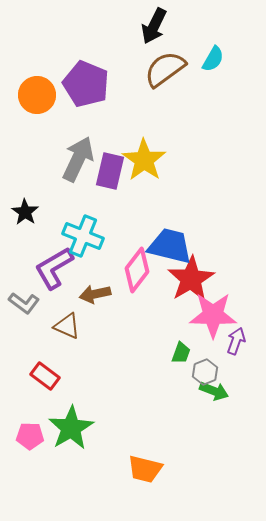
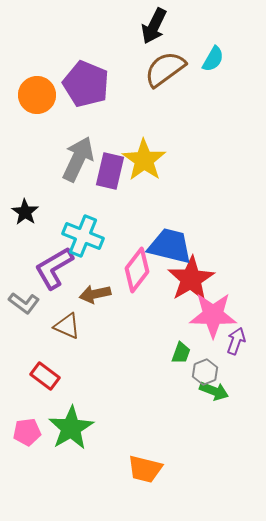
pink pentagon: moved 3 px left, 4 px up; rotated 8 degrees counterclockwise
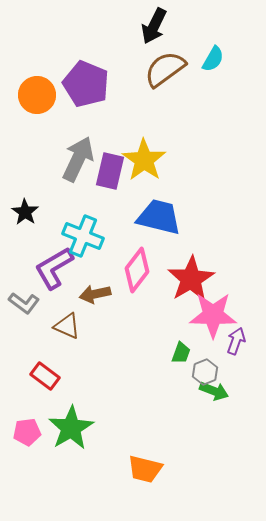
blue trapezoid: moved 11 px left, 29 px up
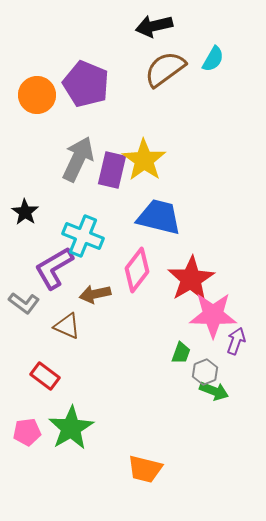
black arrow: rotated 51 degrees clockwise
purple rectangle: moved 2 px right, 1 px up
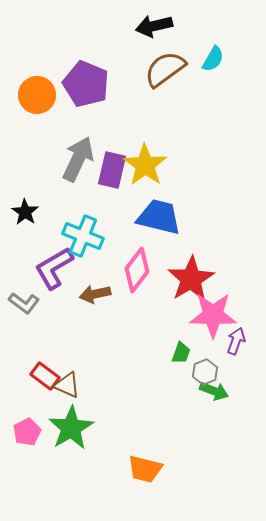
yellow star: moved 1 px right, 5 px down
brown triangle: moved 59 px down
pink pentagon: rotated 20 degrees counterclockwise
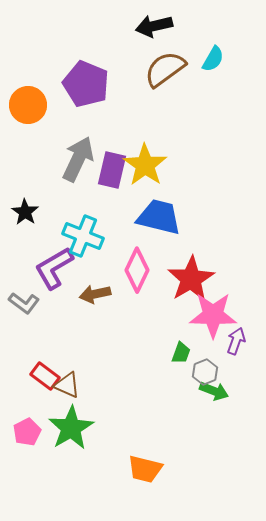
orange circle: moved 9 px left, 10 px down
pink diamond: rotated 12 degrees counterclockwise
